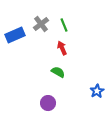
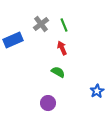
blue rectangle: moved 2 px left, 5 px down
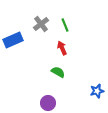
green line: moved 1 px right
blue star: rotated 16 degrees clockwise
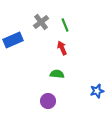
gray cross: moved 2 px up
green semicircle: moved 1 px left, 2 px down; rotated 24 degrees counterclockwise
purple circle: moved 2 px up
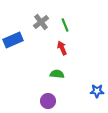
blue star: rotated 16 degrees clockwise
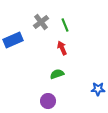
green semicircle: rotated 24 degrees counterclockwise
blue star: moved 1 px right, 2 px up
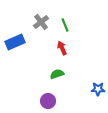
blue rectangle: moved 2 px right, 2 px down
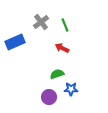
red arrow: rotated 40 degrees counterclockwise
blue star: moved 27 px left
purple circle: moved 1 px right, 4 px up
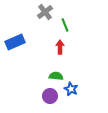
gray cross: moved 4 px right, 10 px up
red arrow: moved 2 px left, 1 px up; rotated 64 degrees clockwise
green semicircle: moved 1 px left, 2 px down; rotated 24 degrees clockwise
blue star: rotated 24 degrees clockwise
purple circle: moved 1 px right, 1 px up
